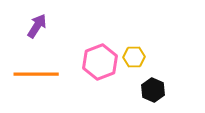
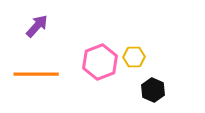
purple arrow: rotated 10 degrees clockwise
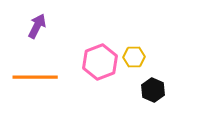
purple arrow: rotated 15 degrees counterclockwise
orange line: moved 1 px left, 3 px down
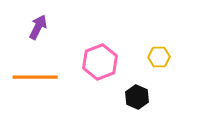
purple arrow: moved 1 px right, 1 px down
yellow hexagon: moved 25 px right
black hexagon: moved 16 px left, 7 px down
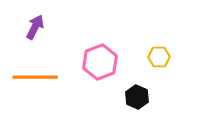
purple arrow: moved 3 px left
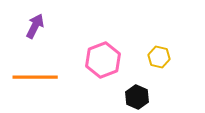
purple arrow: moved 1 px up
yellow hexagon: rotated 15 degrees clockwise
pink hexagon: moved 3 px right, 2 px up
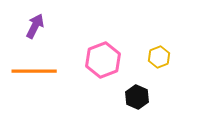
yellow hexagon: rotated 25 degrees clockwise
orange line: moved 1 px left, 6 px up
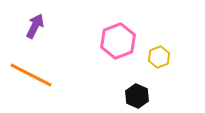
pink hexagon: moved 15 px right, 19 px up
orange line: moved 3 px left, 4 px down; rotated 27 degrees clockwise
black hexagon: moved 1 px up
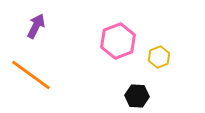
purple arrow: moved 1 px right
orange line: rotated 9 degrees clockwise
black hexagon: rotated 20 degrees counterclockwise
